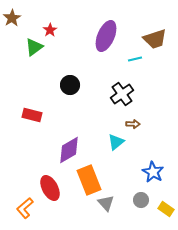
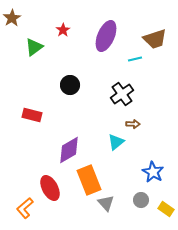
red star: moved 13 px right
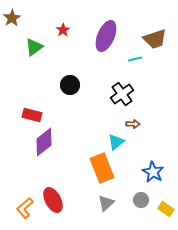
purple diamond: moved 25 px left, 8 px up; rotated 8 degrees counterclockwise
orange rectangle: moved 13 px right, 12 px up
red ellipse: moved 3 px right, 12 px down
gray triangle: rotated 30 degrees clockwise
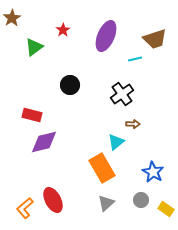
purple diamond: rotated 24 degrees clockwise
orange rectangle: rotated 8 degrees counterclockwise
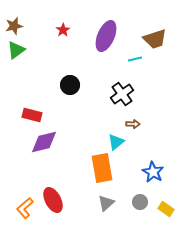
brown star: moved 2 px right, 8 px down; rotated 18 degrees clockwise
green triangle: moved 18 px left, 3 px down
orange rectangle: rotated 20 degrees clockwise
gray circle: moved 1 px left, 2 px down
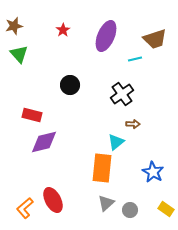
green triangle: moved 3 px right, 4 px down; rotated 36 degrees counterclockwise
orange rectangle: rotated 16 degrees clockwise
gray circle: moved 10 px left, 8 px down
